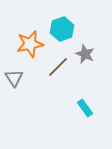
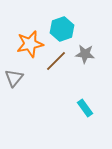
gray star: rotated 18 degrees counterclockwise
brown line: moved 2 px left, 6 px up
gray triangle: rotated 12 degrees clockwise
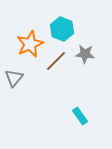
cyan hexagon: rotated 20 degrees counterclockwise
orange star: rotated 12 degrees counterclockwise
cyan rectangle: moved 5 px left, 8 px down
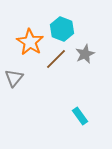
orange star: moved 2 px up; rotated 16 degrees counterclockwise
gray star: rotated 30 degrees counterclockwise
brown line: moved 2 px up
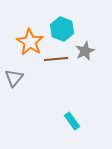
gray star: moved 3 px up
brown line: rotated 40 degrees clockwise
cyan rectangle: moved 8 px left, 5 px down
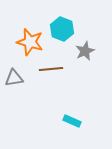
orange star: rotated 16 degrees counterclockwise
brown line: moved 5 px left, 10 px down
gray triangle: rotated 42 degrees clockwise
cyan rectangle: rotated 30 degrees counterclockwise
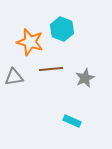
gray star: moved 27 px down
gray triangle: moved 1 px up
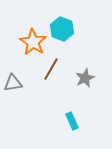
orange star: moved 3 px right; rotated 16 degrees clockwise
brown line: rotated 55 degrees counterclockwise
gray triangle: moved 1 px left, 6 px down
cyan rectangle: rotated 42 degrees clockwise
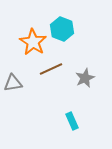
brown line: rotated 35 degrees clockwise
